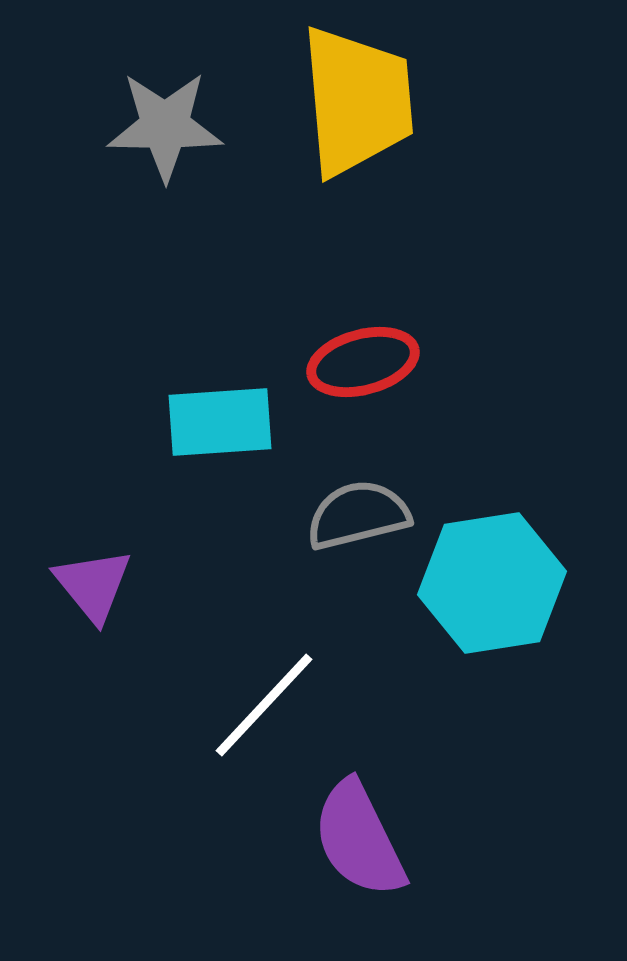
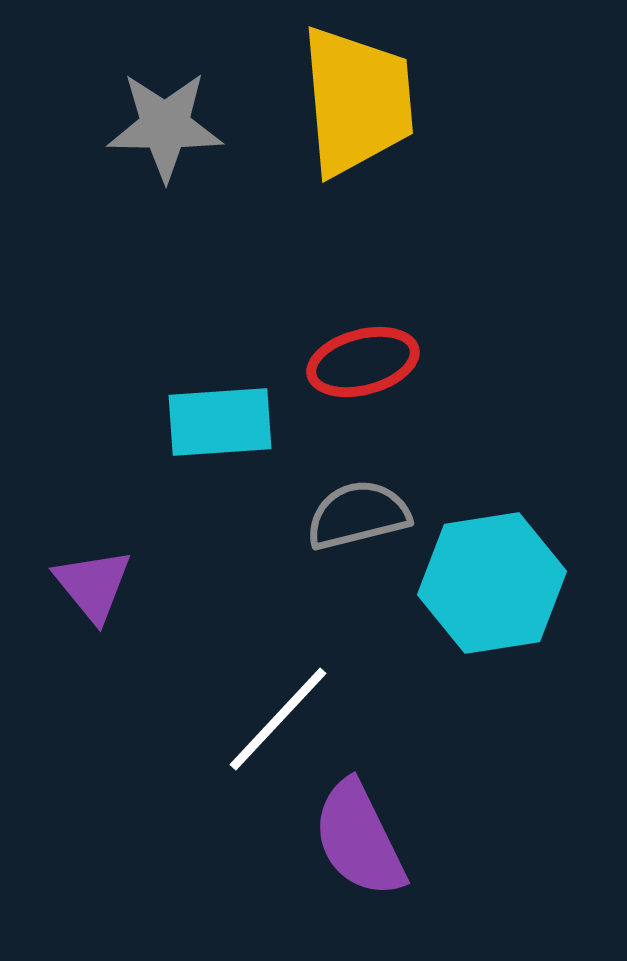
white line: moved 14 px right, 14 px down
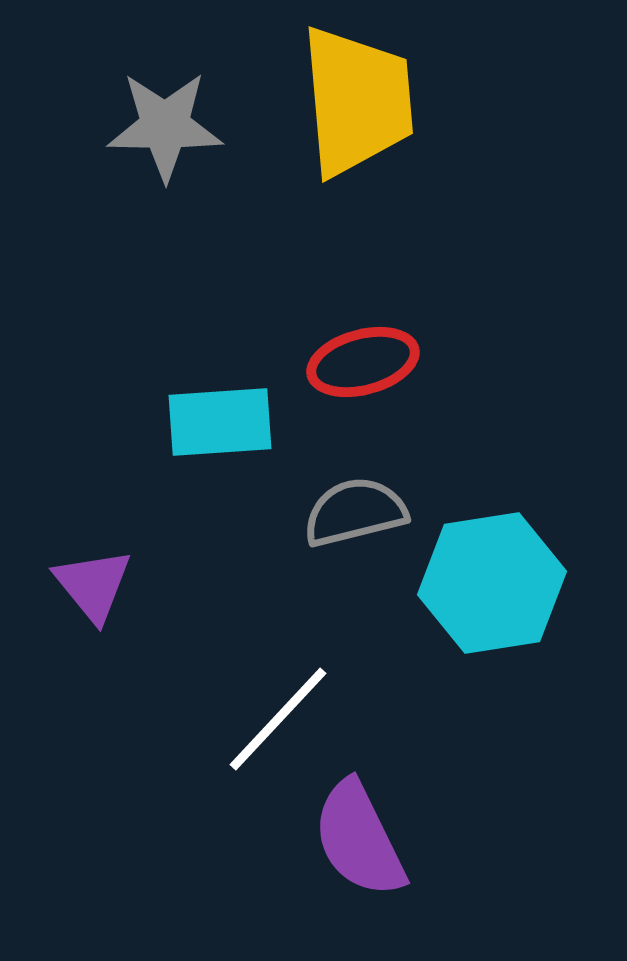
gray semicircle: moved 3 px left, 3 px up
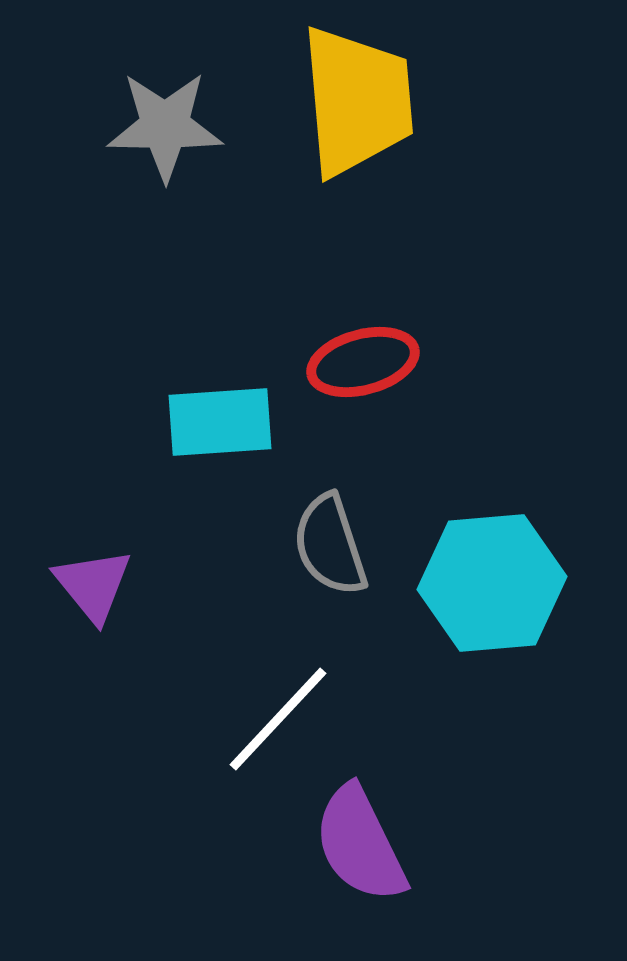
gray semicircle: moved 25 px left, 33 px down; rotated 94 degrees counterclockwise
cyan hexagon: rotated 4 degrees clockwise
purple semicircle: moved 1 px right, 5 px down
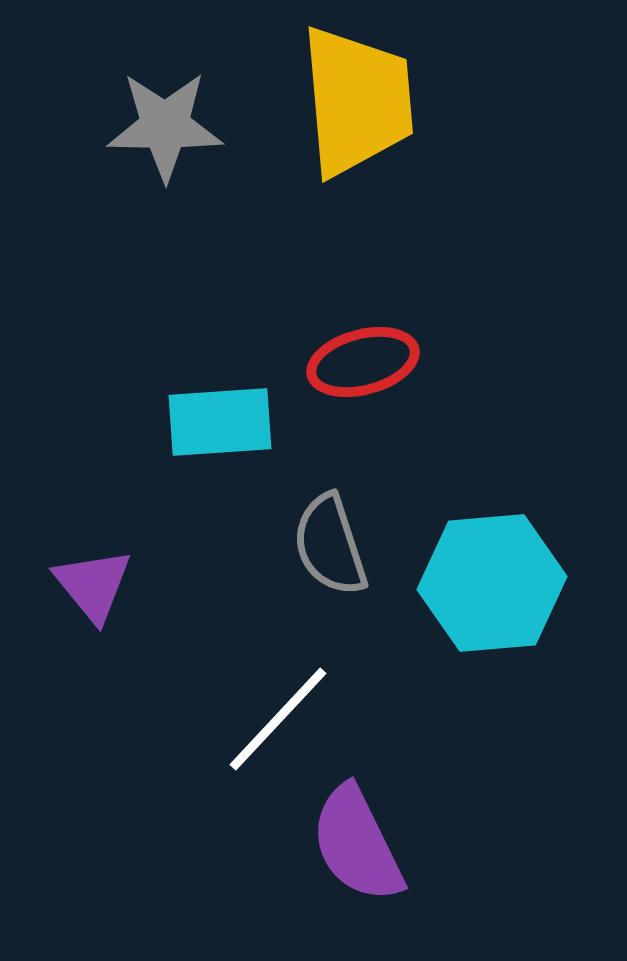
purple semicircle: moved 3 px left
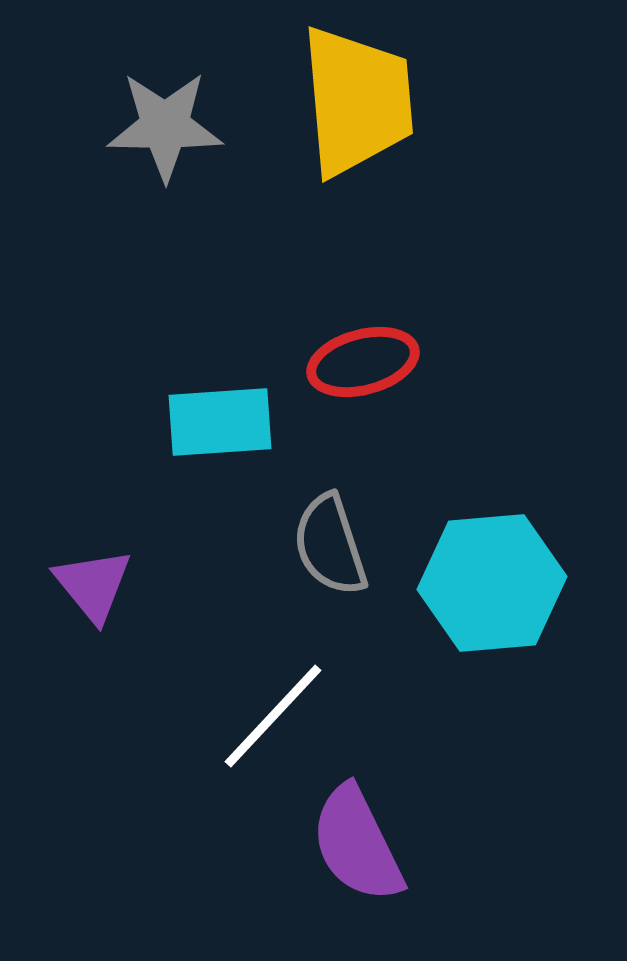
white line: moved 5 px left, 3 px up
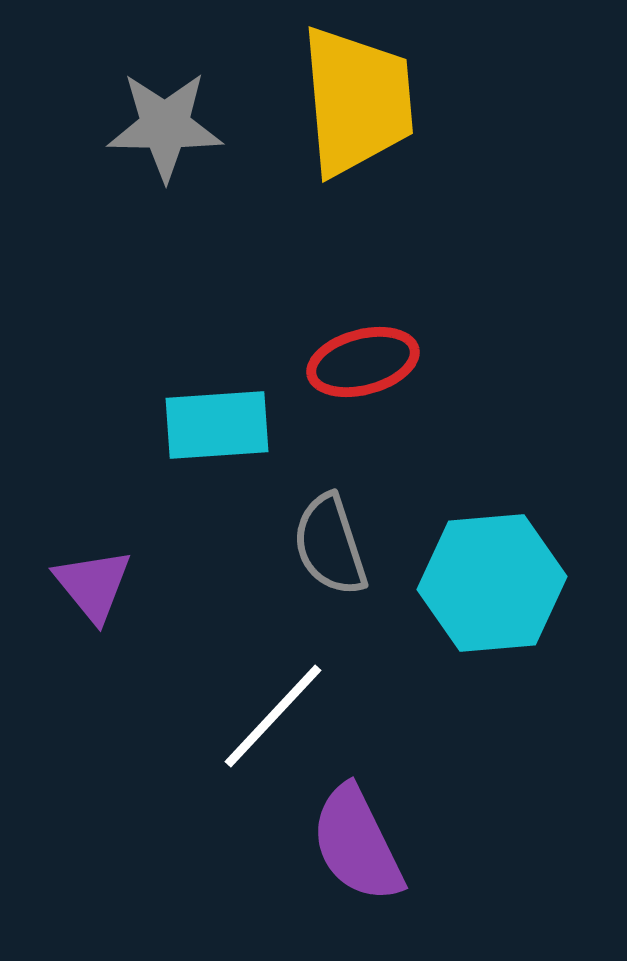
cyan rectangle: moved 3 px left, 3 px down
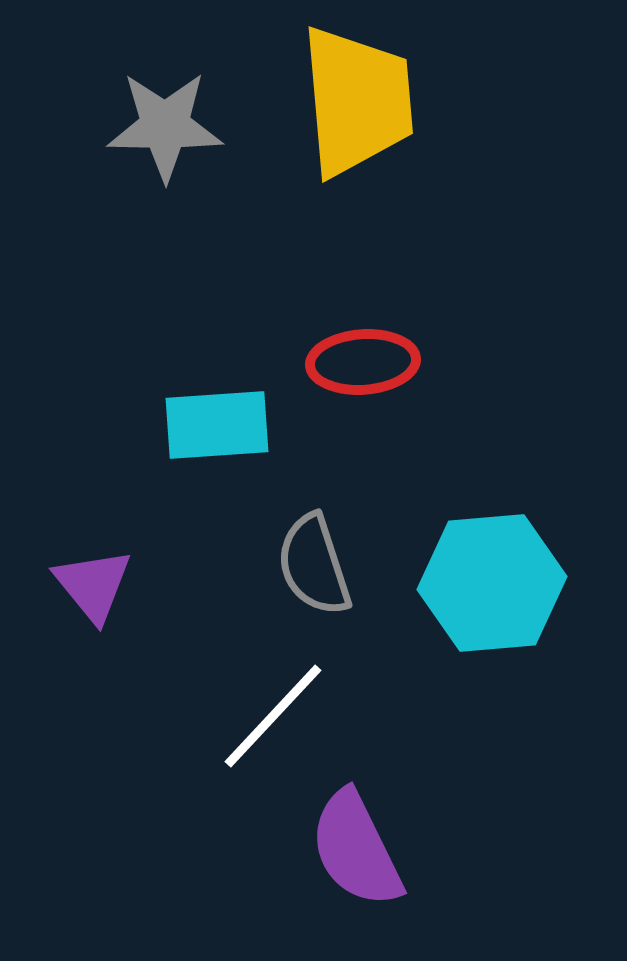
red ellipse: rotated 11 degrees clockwise
gray semicircle: moved 16 px left, 20 px down
purple semicircle: moved 1 px left, 5 px down
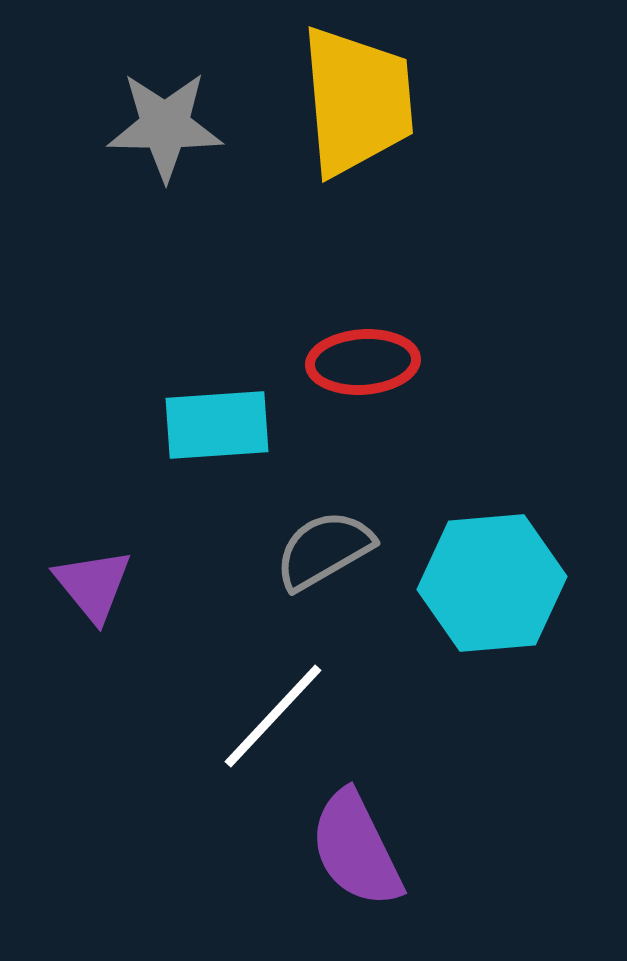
gray semicircle: moved 10 px right, 15 px up; rotated 78 degrees clockwise
